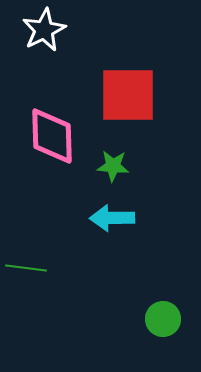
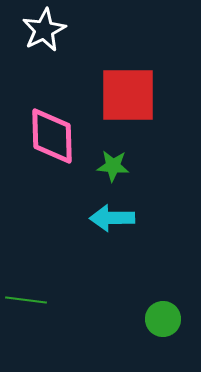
green line: moved 32 px down
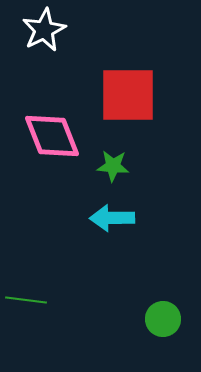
pink diamond: rotated 20 degrees counterclockwise
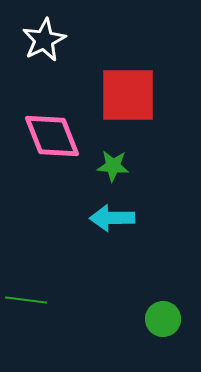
white star: moved 10 px down
